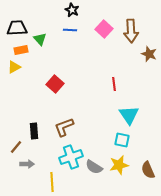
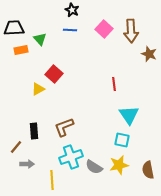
black trapezoid: moved 3 px left
yellow triangle: moved 24 px right, 22 px down
red square: moved 1 px left, 10 px up
brown semicircle: rotated 12 degrees clockwise
yellow line: moved 2 px up
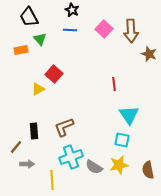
black trapezoid: moved 15 px right, 11 px up; rotated 115 degrees counterclockwise
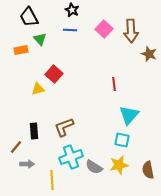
yellow triangle: rotated 16 degrees clockwise
cyan triangle: rotated 15 degrees clockwise
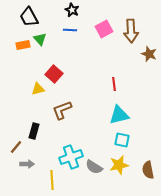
pink square: rotated 18 degrees clockwise
orange rectangle: moved 2 px right, 5 px up
cyan triangle: moved 10 px left; rotated 35 degrees clockwise
brown L-shape: moved 2 px left, 17 px up
black rectangle: rotated 21 degrees clockwise
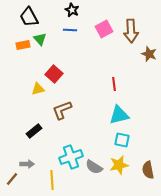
black rectangle: rotated 35 degrees clockwise
brown line: moved 4 px left, 32 px down
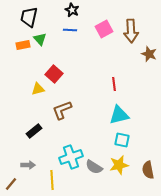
black trapezoid: rotated 40 degrees clockwise
gray arrow: moved 1 px right, 1 px down
brown line: moved 1 px left, 5 px down
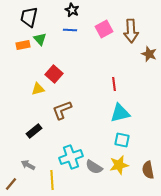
cyan triangle: moved 1 px right, 2 px up
gray arrow: rotated 152 degrees counterclockwise
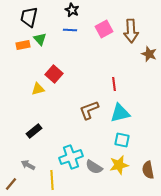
brown L-shape: moved 27 px right
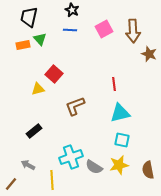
brown arrow: moved 2 px right
brown L-shape: moved 14 px left, 4 px up
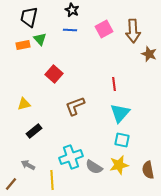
yellow triangle: moved 14 px left, 15 px down
cyan triangle: rotated 35 degrees counterclockwise
